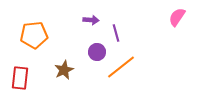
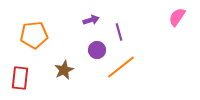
purple arrow: rotated 21 degrees counterclockwise
purple line: moved 3 px right, 1 px up
purple circle: moved 2 px up
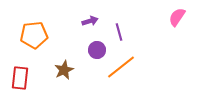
purple arrow: moved 1 px left, 1 px down
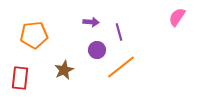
purple arrow: moved 1 px right, 1 px down; rotated 21 degrees clockwise
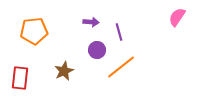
orange pentagon: moved 4 px up
brown star: moved 1 px down
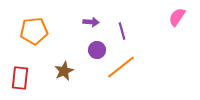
purple line: moved 3 px right, 1 px up
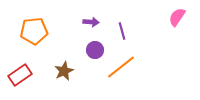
purple circle: moved 2 px left
red rectangle: moved 3 px up; rotated 50 degrees clockwise
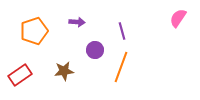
pink semicircle: moved 1 px right, 1 px down
purple arrow: moved 14 px left
orange pentagon: rotated 12 degrees counterclockwise
orange line: rotated 32 degrees counterclockwise
brown star: rotated 18 degrees clockwise
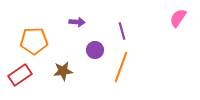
orange pentagon: moved 10 px down; rotated 16 degrees clockwise
brown star: moved 1 px left
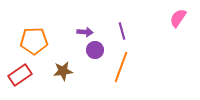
purple arrow: moved 8 px right, 10 px down
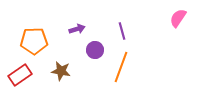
purple arrow: moved 8 px left, 3 px up; rotated 21 degrees counterclockwise
brown star: moved 2 px left; rotated 18 degrees clockwise
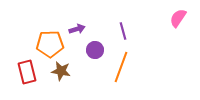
purple line: moved 1 px right
orange pentagon: moved 16 px right, 3 px down
red rectangle: moved 7 px right, 3 px up; rotated 70 degrees counterclockwise
